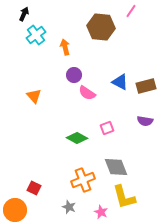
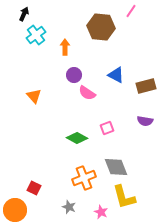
orange arrow: rotated 14 degrees clockwise
blue triangle: moved 4 px left, 7 px up
orange cross: moved 1 px right, 2 px up
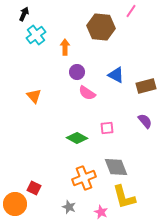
purple circle: moved 3 px right, 3 px up
purple semicircle: rotated 140 degrees counterclockwise
pink square: rotated 16 degrees clockwise
orange circle: moved 6 px up
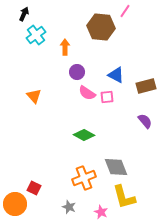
pink line: moved 6 px left
pink square: moved 31 px up
green diamond: moved 7 px right, 3 px up
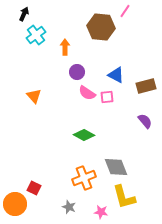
pink star: rotated 16 degrees counterclockwise
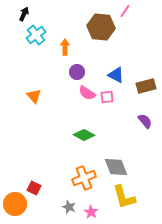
pink star: moved 10 px left; rotated 24 degrees clockwise
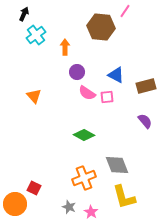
gray diamond: moved 1 px right, 2 px up
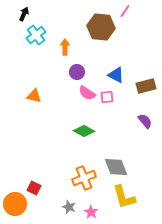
orange triangle: rotated 35 degrees counterclockwise
green diamond: moved 4 px up
gray diamond: moved 1 px left, 2 px down
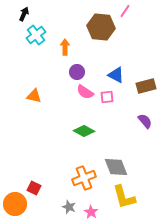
pink semicircle: moved 2 px left, 1 px up
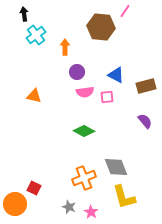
black arrow: rotated 32 degrees counterclockwise
pink semicircle: rotated 42 degrees counterclockwise
